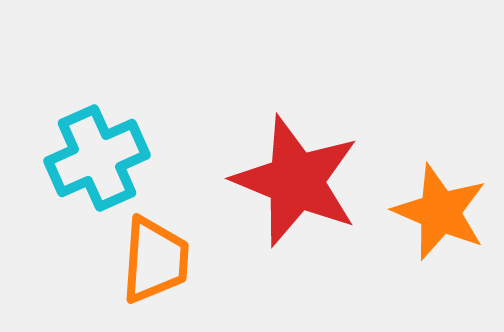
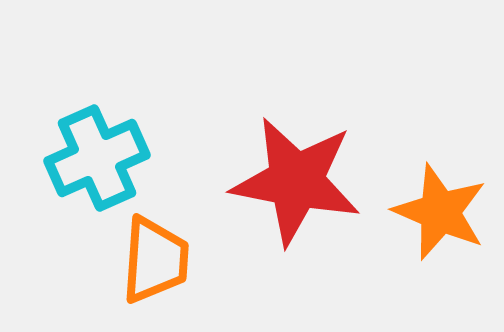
red star: rotated 11 degrees counterclockwise
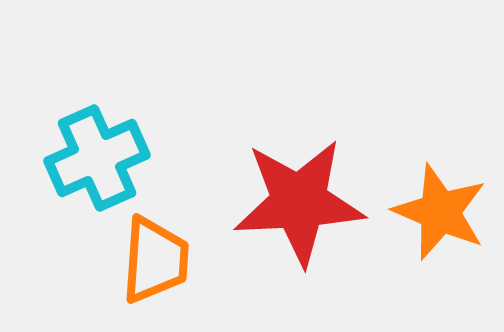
red star: moved 3 px right, 21 px down; rotated 14 degrees counterclockwise
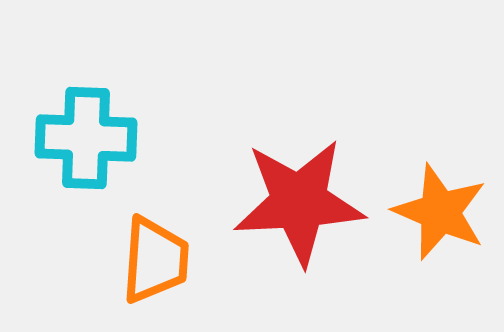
cyan cross: moved 11 px left, 20 px up; rotated 26 degrees clockwise
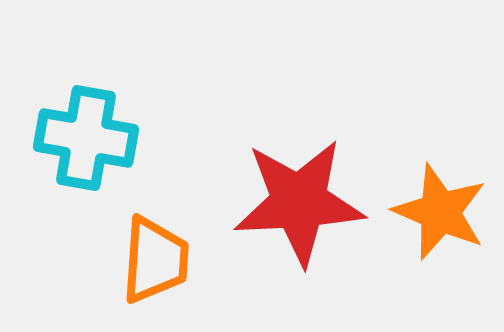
cyan cross: rotated 8 degrees clockwise
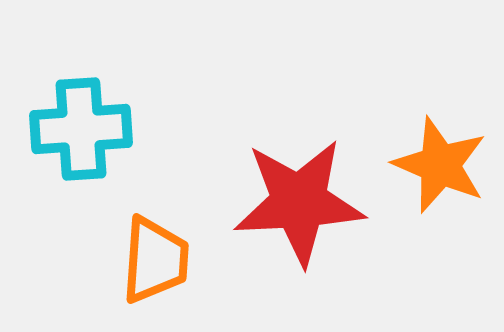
cyan cross: moved 5 px left, 9 px up; rotated 14 degrees counterclockwise
orange star: moved 47 px up
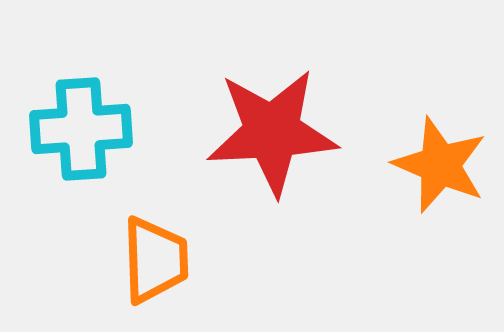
red star: moved 27 px left, 70 px up
orange trapezoid: rotated 6 degrees counterclockwise
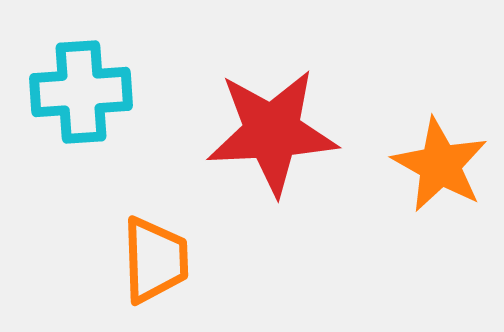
cyan cross: moved 37 px up
orange star: rotated 6 degrees clockwise
